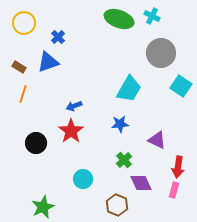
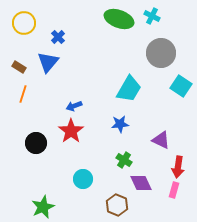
blue triangle: rotated 30 degrees counterclockwise
purple triangle: moved 4 px right
green cross: rotated 14 degrees counterclockwise
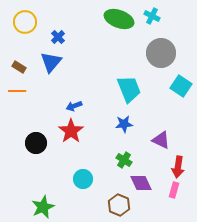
yellow circle: moved 1 px right, 1 px up
blue triangle: moved 3 px right
cyan trapezoid: rotated 52 degrees counterclockwise
orange line: moved 6 px left, 3 px up; rotated 72 degrees clockwise
blue star: moved 4 px right
brown hexagon: moved 2 px right
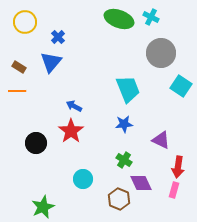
cyan cross: moved 1 px left, 1 px down
cyan trapezoid: moved 1 px left
blue arrow: rotated 49 degrees clockwise
brown hexagon: moved 6 px up
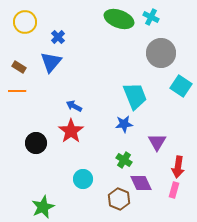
cyan trapezoid: moved 7 px right, 7 px down
purple triangle: moved 4 px left, 2 px down; rotated 36 degrees clockwise
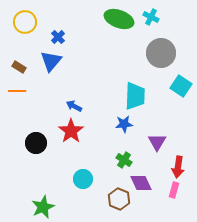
blue triangle: moved 1 px up
cyan trapezoid: rotated 24 degrees clockwise
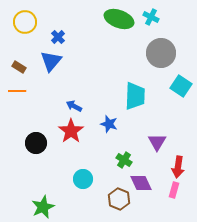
blue star: moved 15 px left; rotated 24 degrees clockwise
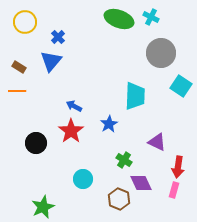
blue star: rotated 24 degrees clockwise
purple triangle: rotated 36 degrees counterclockwise
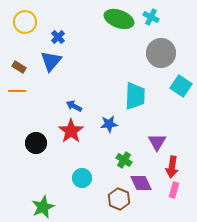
blue star: rotated 24 degrees clockwise
purple triangle: rotated 36 degrees clockwise
red arrow: moved 6 px left
cyan circle: moved 1 px left, 1 px up
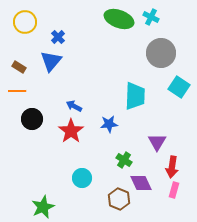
cyan square: moved 2 px left, 1 px down
black circle: moved 4 px left, 24 px up
